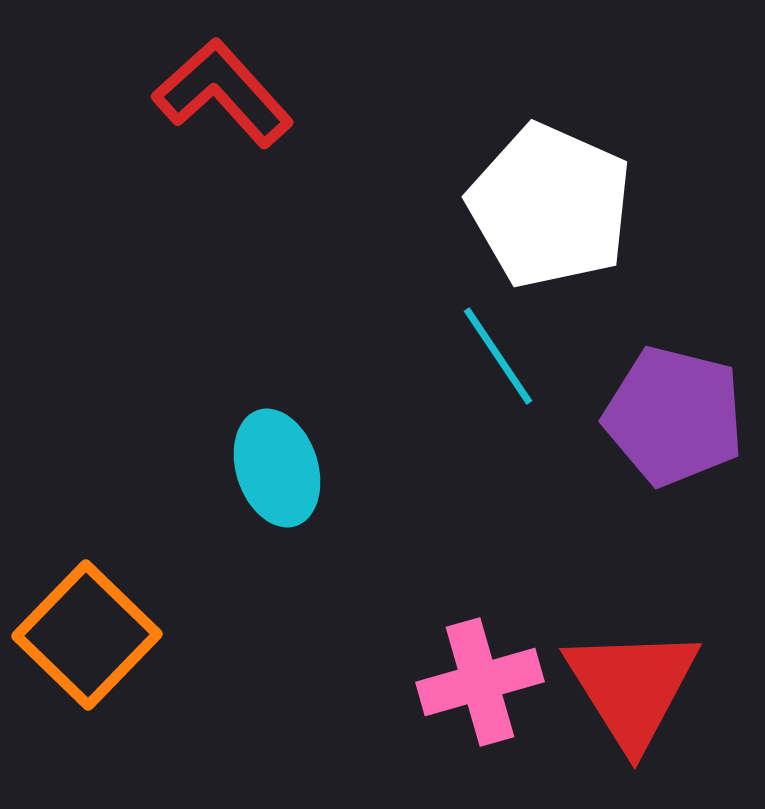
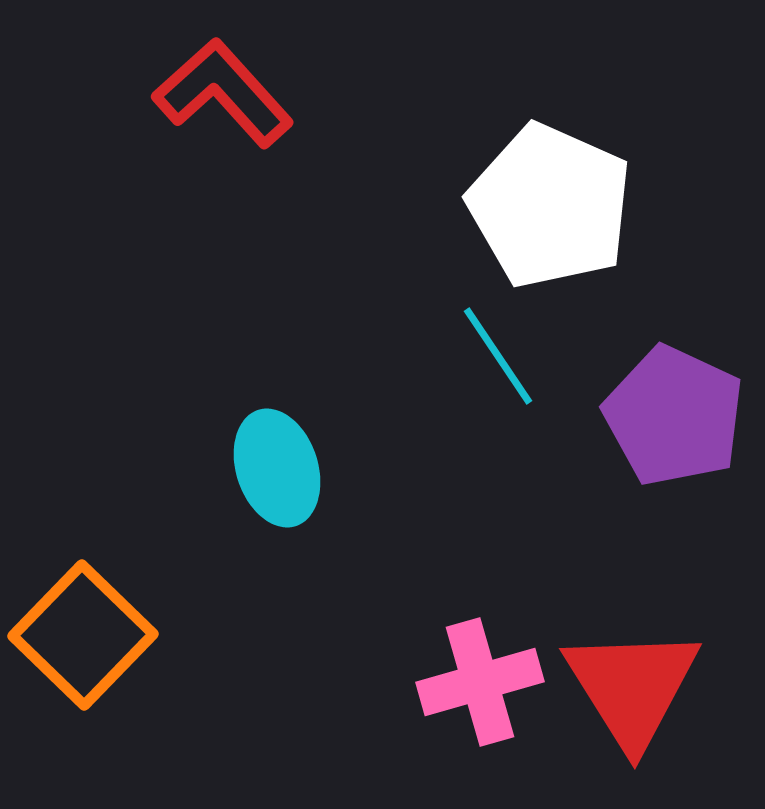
purple pentagon: rotated 11 degrees clockwise
orange square: moved 4 px left
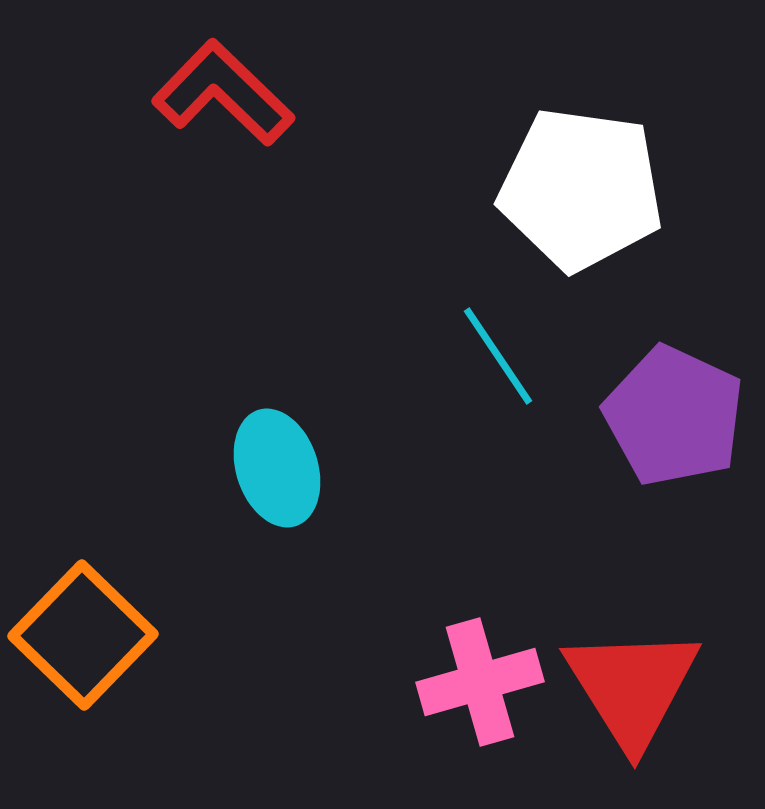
red L-shape: rotated 4 degrees counterclockwise
white pentagon: moved 31 px right, 17 px up; rotated 16 degrees counterclockwise
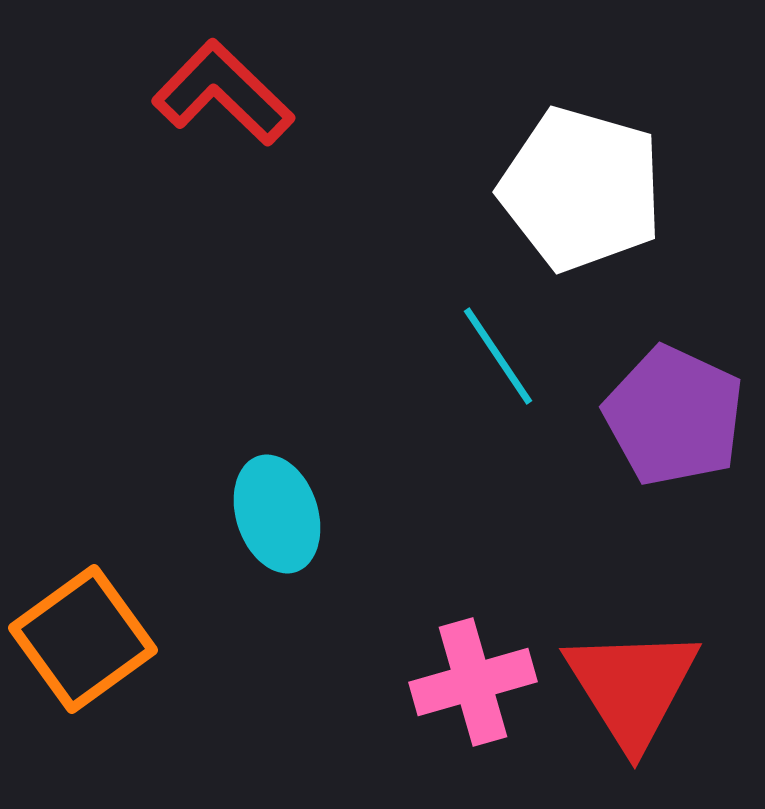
white pentagon: rotated 8 degrees clockwise
cyan ellipse: moved 46 px down
orange square: moved 4 px down; rotated 10 degrees clockwise
pink cross: moved 7 px left
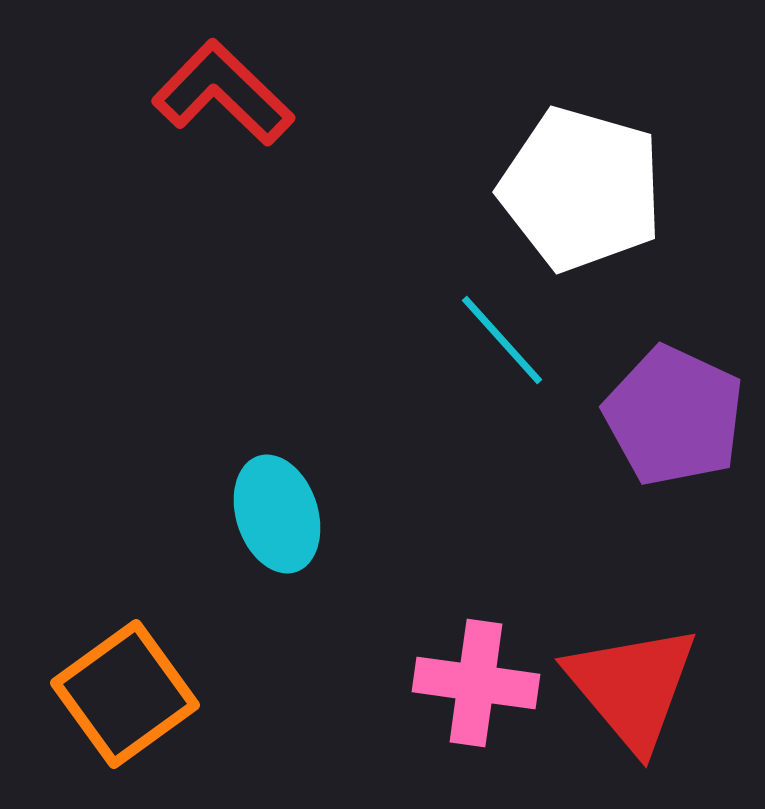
cyan line: moved 4 px right, 16 px up; rotated 8 degrees counterclockwise
orange square: moved 42 px right, 55 px down
pink cross: moved 3 px right, 1 px down; rotated 24 degrees clockwise
red triangle: rotated 8 degrees counterclockwise
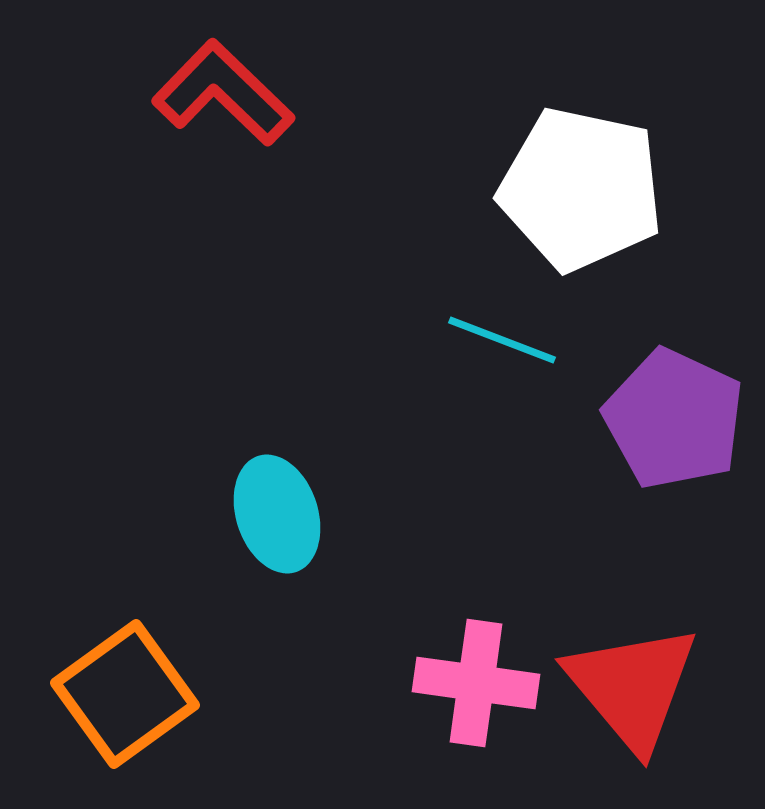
white pentagon: rotated 4 degrees counterclockwise
cyan line: rotated 27 degrees counterclockwise
purple pentagon: moved 3 px down
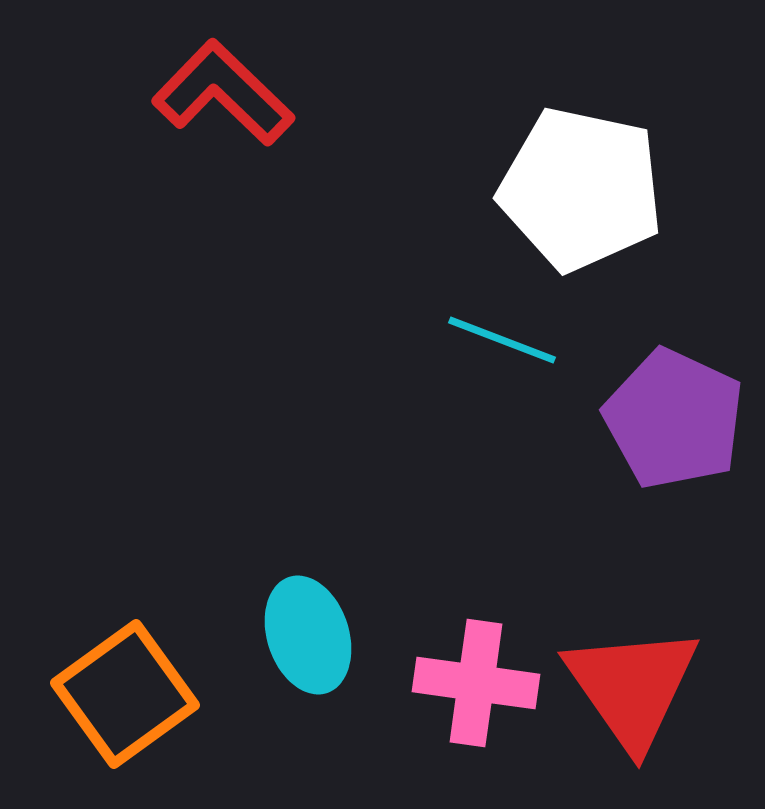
cyan ellipse: moved 31 px right, 121 px down
red triangle: rotated 5 degrees clockwise
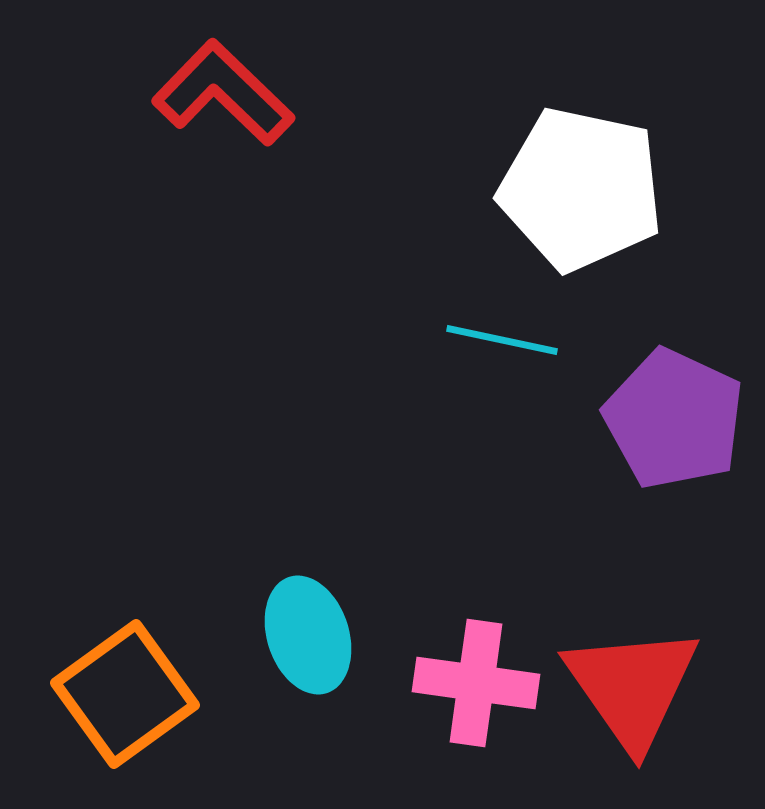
cyan line: rotated 9 degrees counterclockwise
